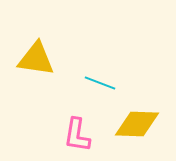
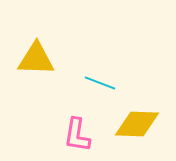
yellow triangle: rotated 6 degrees counterclockwise
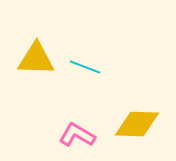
cyan line: moved 15 px left, 16 px up
pink L-shape: rotated 111 degrees clockwise
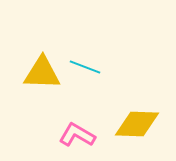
yellow triangle: moved 6 px right, 14 px down
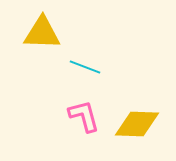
yellow triangle: moved 40 px up
pink L-shape: moved 7 px right, 19 px up; rotated 45 degrees clockwise
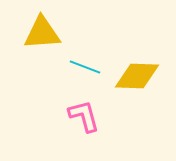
yellow triangle: rotated 6 degrees counterclockwise
yellow diamond: moved 48 px up
